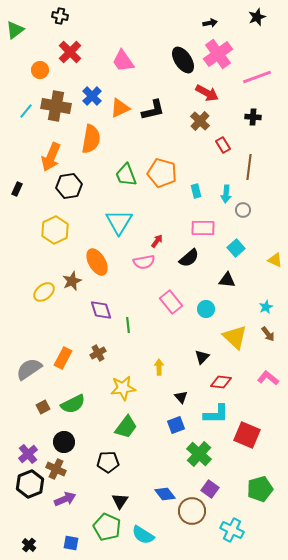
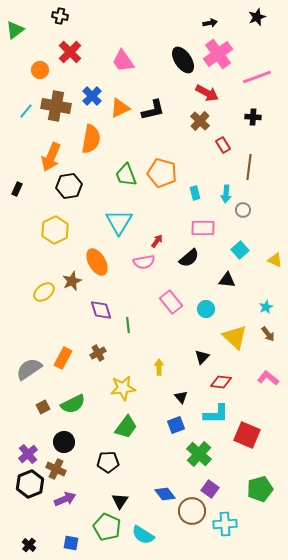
cyan rectangle at (196, 191): moved 1 px left, 2 px down
cyan square at (236, 248): moved 4 px right, 2 px down
cyan cross at (232, 530): moved 7 px left, 6 px up; rotated 30 degrees counterclockwise
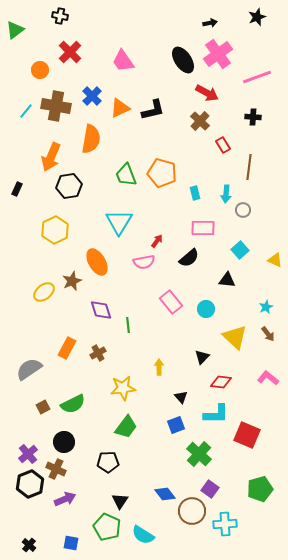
orange rectangle at (63, 358): moved 4 px right, 10 px up
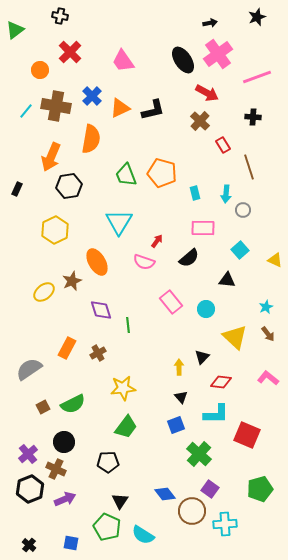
brown line at (249, 167): rotated 25 degrees counterclockwise
pink semicircle at (144, 262): rotated 30 degrees clockwise
yellow arrow at (159, 367): moved 20 px right
black hexagon at (30, 484): moved 5 px down
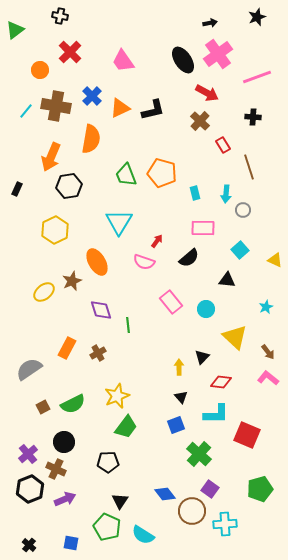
brown arrow at (268, 334): moved 18 px down
yellow star at (123, 388): moved 6 px left, 8 px down; rotated 15 degrees counterclockwise
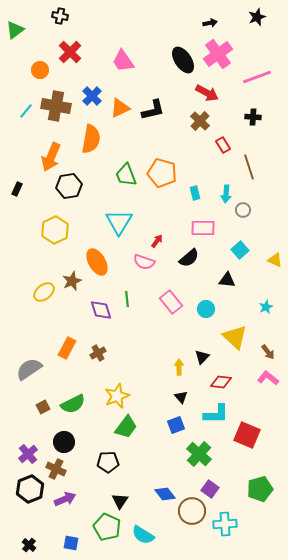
green line at (128, 325): moved 1 px left, 26 px up
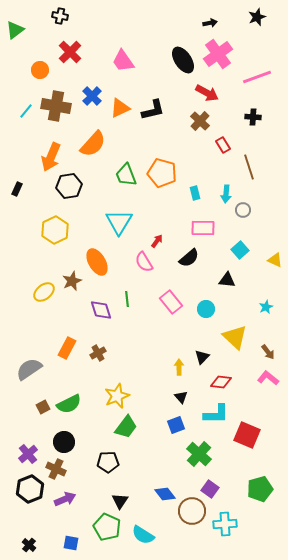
orange semicircle at (91, 139): moved 2 px right, 5 px down; rotated 32 degrees clockwise
pink semicircle at (144, 262): rotated 40 degrees clockwise
green semicircle at (73, 404): moved 4 px left
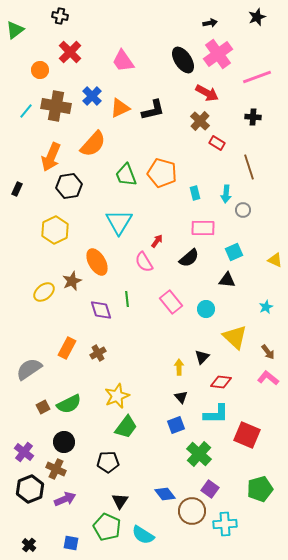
red rectangle at (223, 145): moved 6 px left, 2 px up; rotated 28 degrees counterclockwise
cyan square at (240, 250): moved 6 px left, 2 px down; rotated 18 degrees clockwise
purple cross at (28, 454): moved 4 px left, 2 px up; rotated 12 degrees counterclockwise
